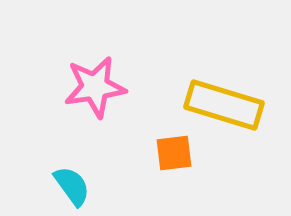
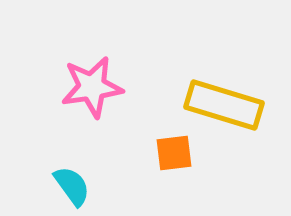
pink star: moved 3 px left
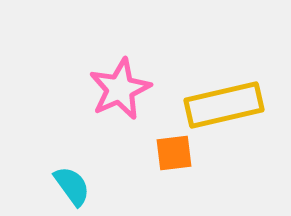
pink star: moved 28 px right, 2 px down; rotated 16 degrees counterclockwise
yellow rectangle: rotated 30 degrees counterclockwise
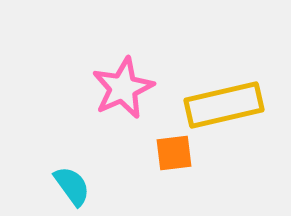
pink star: moved 3 px right, 1 px up
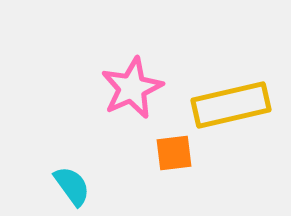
pink star: moved 9 px right
yellow rectangle: moved 7 px right
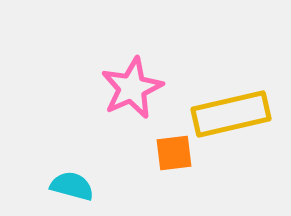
yellow rectangle: moved 9 px down
cyan semicircle: rotated 39 degrees counterclockwise
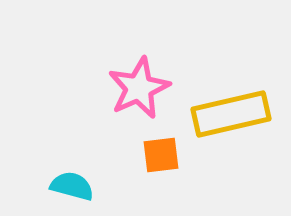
pink star: moved 7 px right
orange square: moved 13 px left, 2 px down
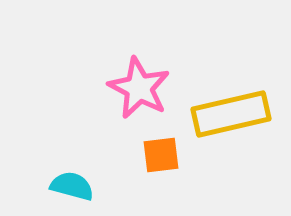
pink star: rotated 20 degrees counterclockwise
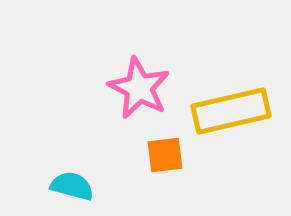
yellow rectangle: moved 3 px up
orange square: moved 4 px right
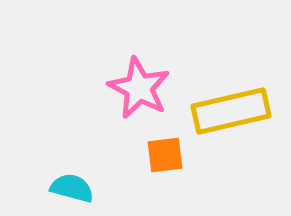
cyan semicircle: moved 2 px down
